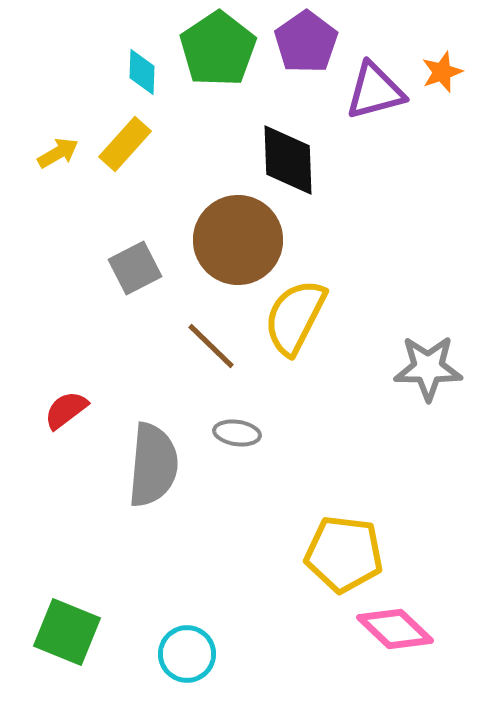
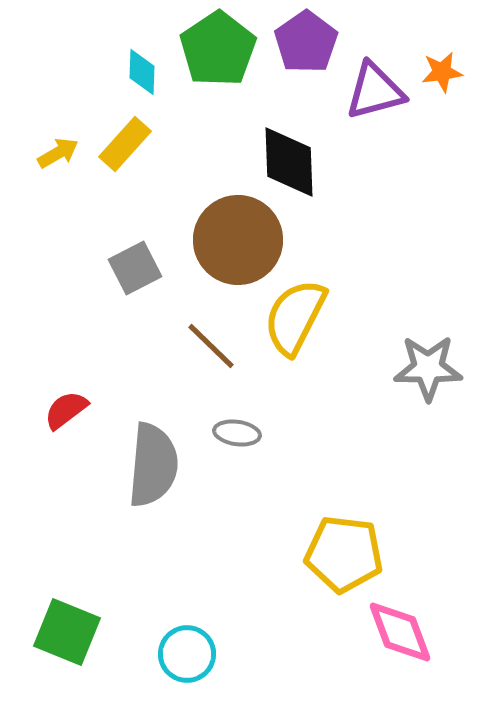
orange star: rotated 12 degrees clockwise
black diamond: moved 1 px right, 2 px down
pink diamond: moved 5 px right, 3 px down; rotated 26 degrees clockwise
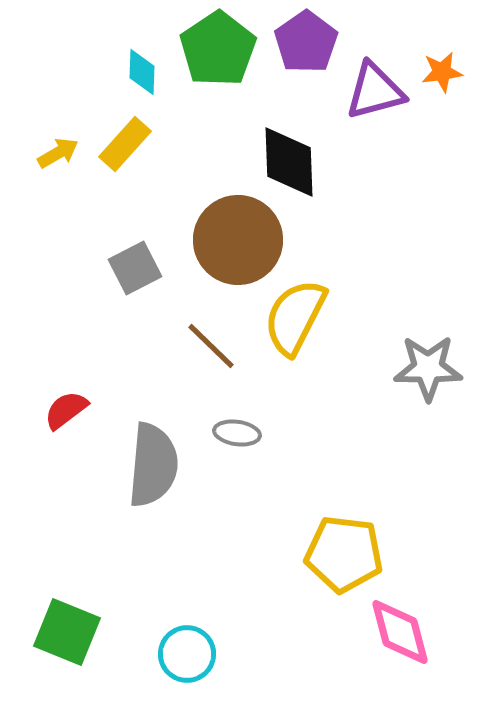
pink diamond: rotated 6 degrees clockwise
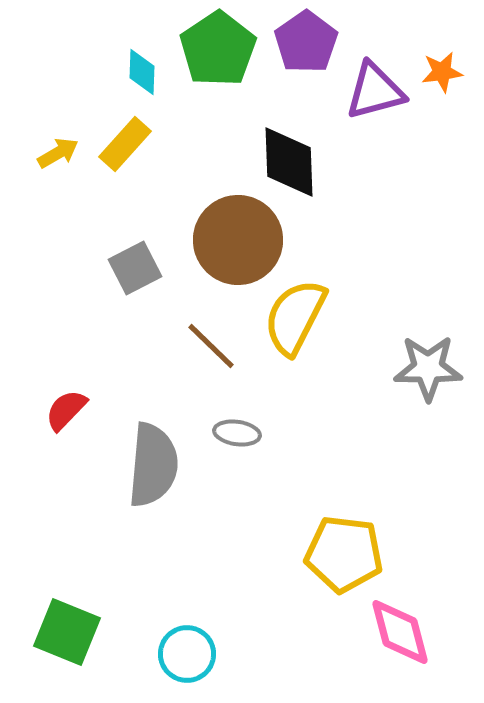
red semicircle: rotated 9 degrees counterclockwise
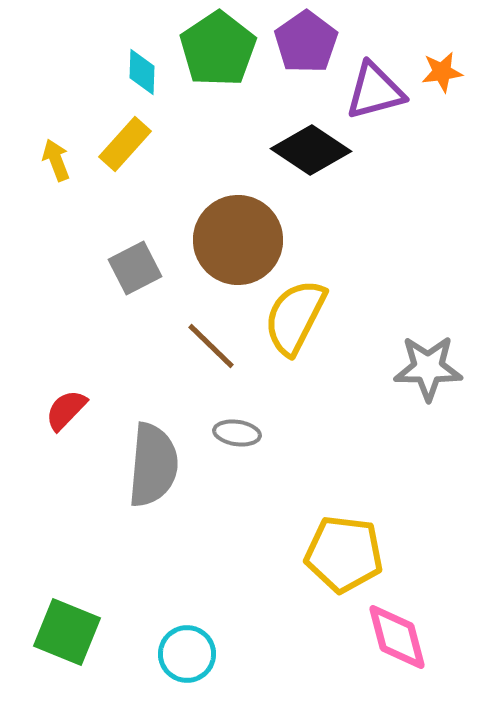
yellow arrow: moved 2 px left, 7 px down; rotated 81 degrees counterclockwise
black diamond: moved 22 px right, 12 px up; rotated 54 degrees counterclockwise
pink diamond: moved 3 px left, 5 px down
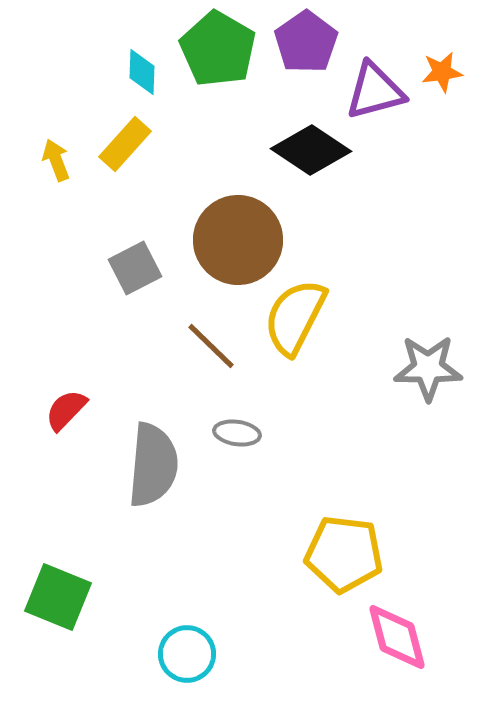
green pentagon: rotated 8 degrees counterclockwise
green square: moved 9 px left, 35 px up
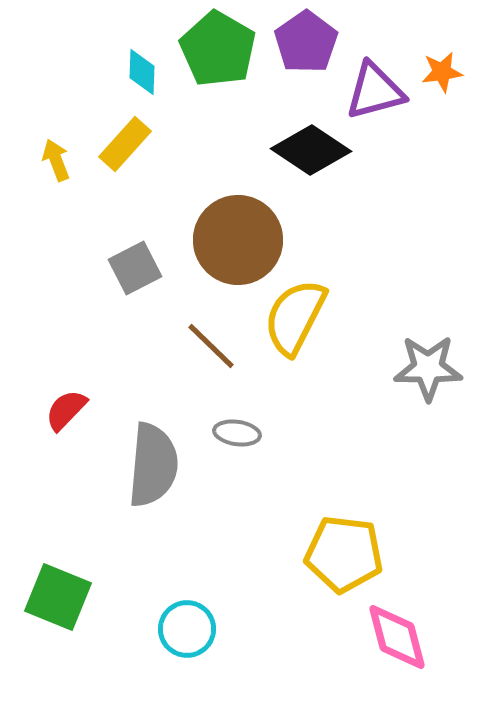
cyan circle: moved 25 px up
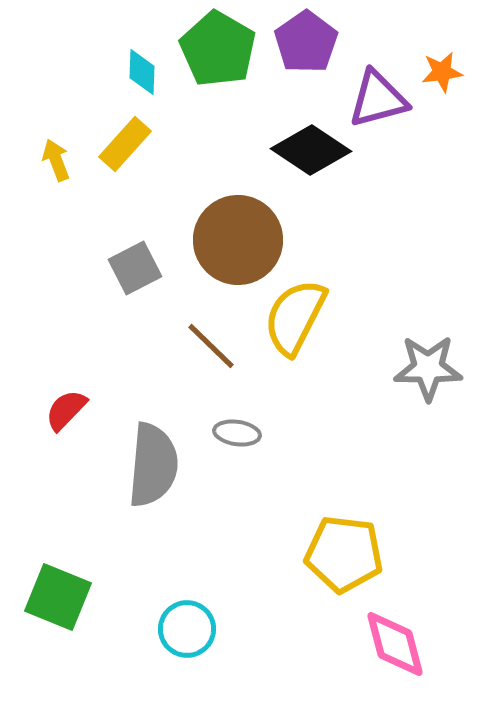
purple triangle: moved 3 px right, 8 px down
pink diamond: moved 2 px left, 7 px down
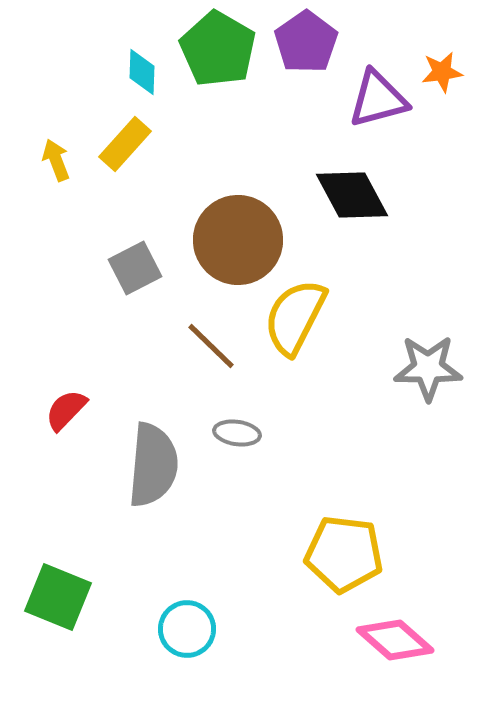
black diamond: moved 41 px right, 45 px down; rotated 28 degrees clockwise
pink diamond: moved 4 px up; rotated 34 degrees counterclockwise
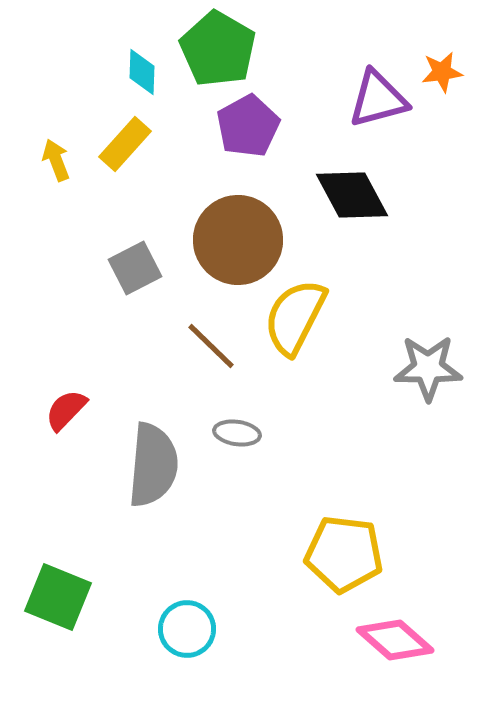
purple pentagon: moved 58 px left, 84 px down; rotated 6 degrees clockwise
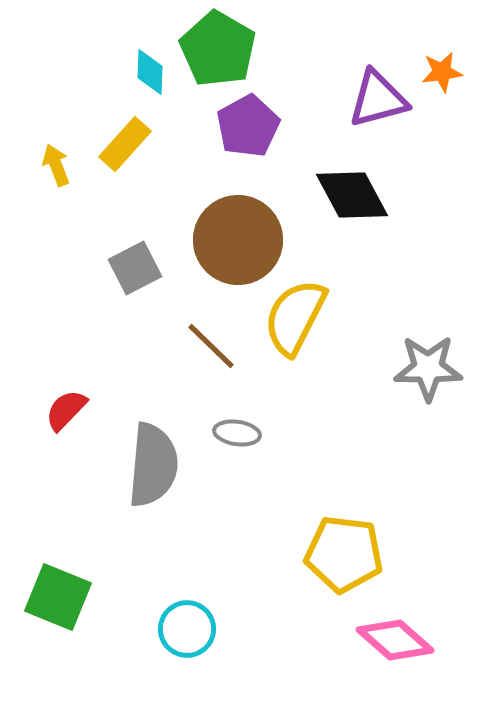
cyan diamond: moved 8 px right
yellow arrow: moved 5 px down
